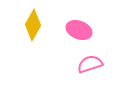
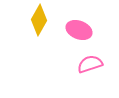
yellow diamond: moved 6 px right, 5 px up
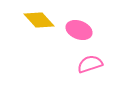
yellow diamond: rotated 72 degrees counterclockwise
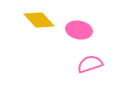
pink ellipse: rotated 10 degrees counterclockwise
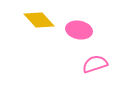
pink semicircle: moved 5 px right
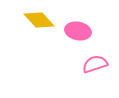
pink ellipse: moved 1 px left, 1 px down
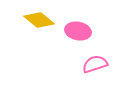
yellow diamond: rotated 8 degrees counterclockwise
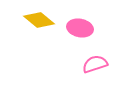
pink ellipse: moved 2 px right, 3 px up
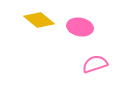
pink ellipse: moved 1 px up
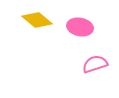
yellow diamond: moved 2 px left
